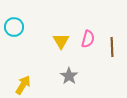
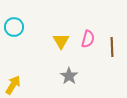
yellow arrow: moved 10 px left
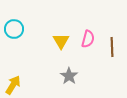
cyan circle: moved 2 px down
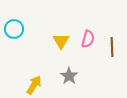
yellow arrow: moved 21 px right
